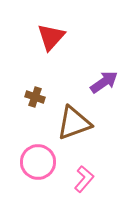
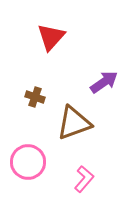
pink circle: moved 10 px left
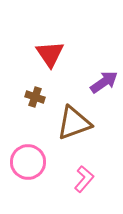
red triangle: moved 1 px left, 17 px down; rotated 16 degrees counterclockwise
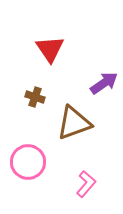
red triangle: moved 5 px up
purple arrow: moved 1 px down
pink L-shape: moved 2 px right, 5 px down
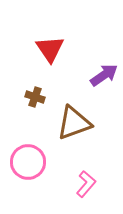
purple arrow: moved 8 px up
